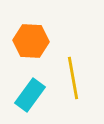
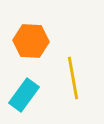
cyan rectangle: moved 6 px left
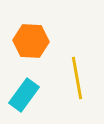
yellow line: moved 4 px right
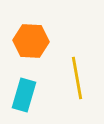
cyan rectangle: rotated 20 degrees counterclockwise
